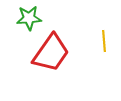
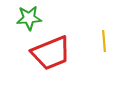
red trapezoid: rotated 33 degrees clockwise
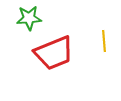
red trapezoid: moved 3 px right
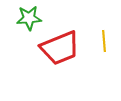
red trapezoid: moved 6 px right, 5 px up
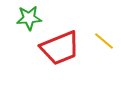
yellow line: rotated 45 degrees counterclockwise
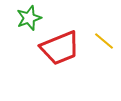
green star: rotated 15 degrees counterclockwise
